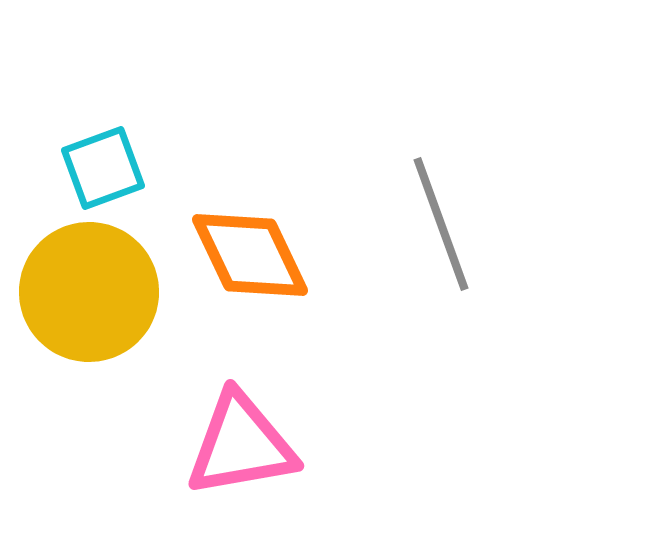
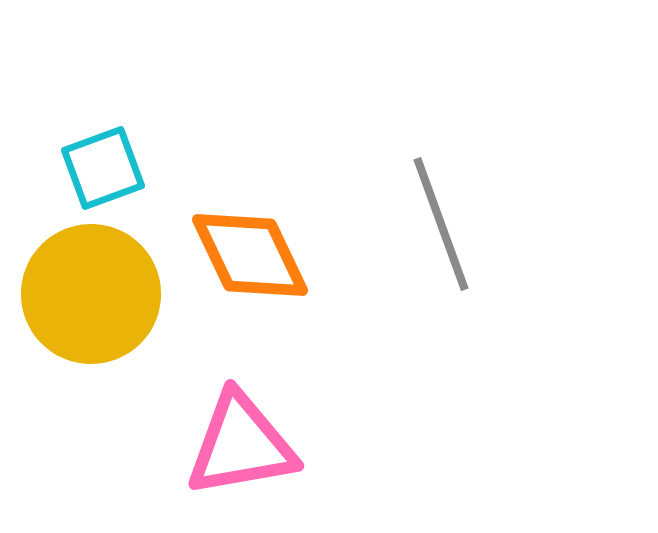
yellow circle: moved 2 px right, 2 px down
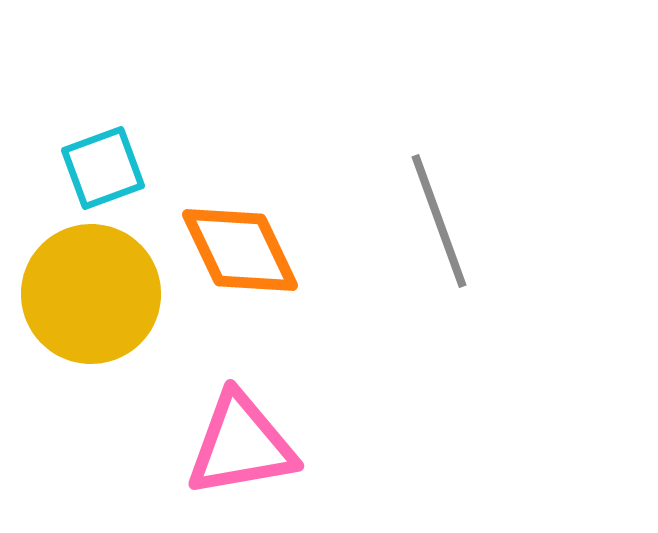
gray line: moved 2 px left, 3 px up
orange diamond: moved 10 px left, 5 px up
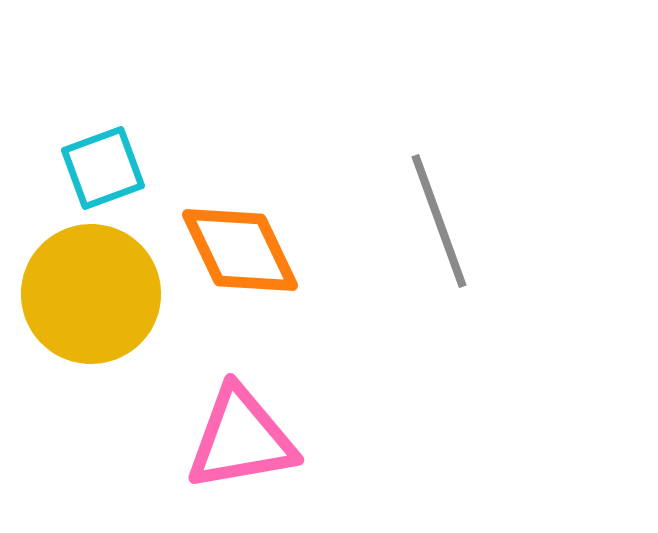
pink triangle: moved 6 px up
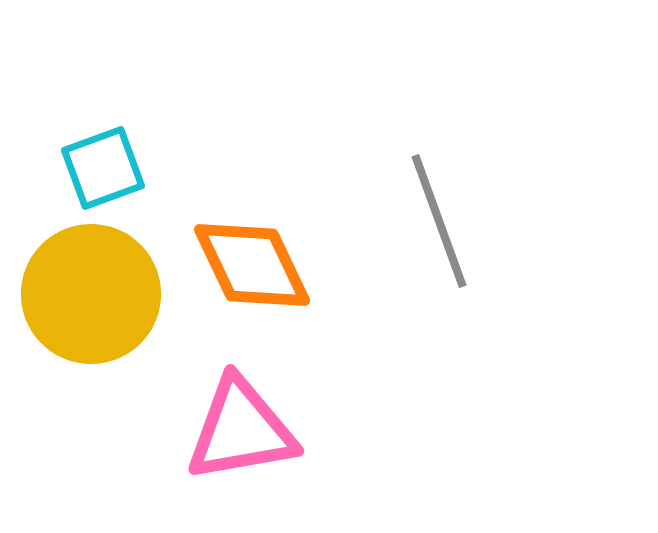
orange diamond: moved 12 px right, 15 px down
pink triangle: moved 9 px up
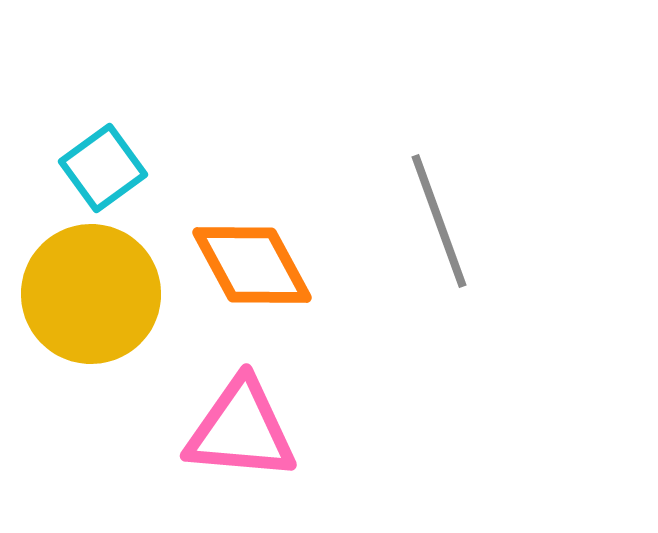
cyan square: rotated 16 degrees counterclockwise
orange diamond: rotated 3 degrees counterclockwise
pink triangle: rotated 15 degrees clockwise
